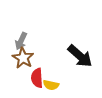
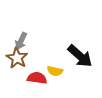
brown star: moved 6 px left
red semicircle: rotated 102 degrees clockwise
yellow semicircle: moved 4 px right, 14 px up
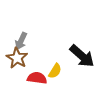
black arrow: moved 2 px right
yellow semicircle: rotated 70 degrees counterclockwise
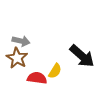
gray arrow: rotated 102 degrees counterclockwise
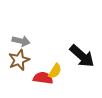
brown star: moved 2 px right, 2 px down; rotated 20 degrees clockwise
red semicircle: moved 6 px right
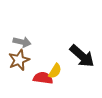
gray arrow: moved 1 px right, 1 px down
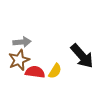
gray arrow: rotated 18 degrees counterclockwise
black arrow: rotated 8 degrees clockwise
red semicircle: moved 8 px left, 6 px up
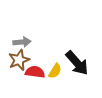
black arrow: moved 5 px left, 7 px down
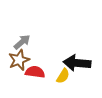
gray arrow: rotated 36 degrees counterclockwise
black arrow: rotated 136 degrees clockwise
yellow semicircle: moved 8 px right, 5 px down
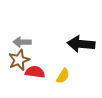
gray arrow: rotated 138 degrees counterclockwise
black arrow: moved 4 px right, 19 px up
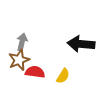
gray arrow: rotated 102 degrees clockwise
